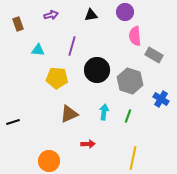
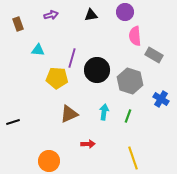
purple line: moved 12 px down
yellow line: rotated 30 degrees counterclockwise
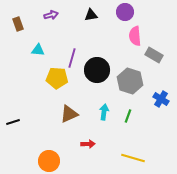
yellow line: rotated 55 degrees counterclockwise
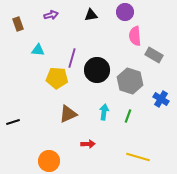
brown triangle: moved 1 px left
yellow line: moved 5 px right, 1 px up
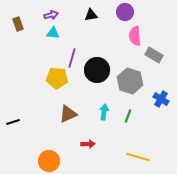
cyan triangle: moved 15 px right, 17 px up
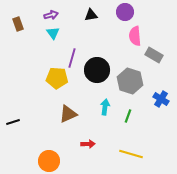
cyan triangle: rotated 48 degrees clockwise
cyan arrow: moved 1 px right, 5 px up
yellow line: moved 7 px left, 3 px up
